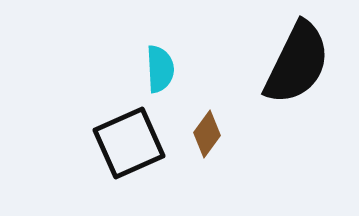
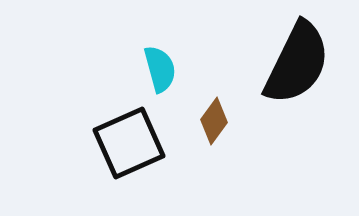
cyan semicircle: rotated 12 degrees counterclockwise
brown diamond: moved 7 px right, 13 px up
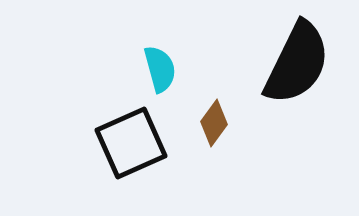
brown diamond: moved 2 px down
black square: moved 2 px right
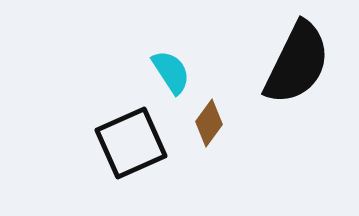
cyan semicircle: moved 11 px right, 3 px down; rotated 18 degrees counterclockwise
brown diamond: moved 5 px left
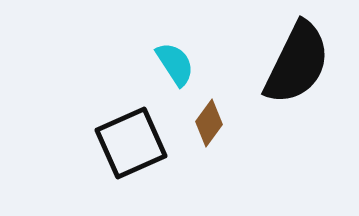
cyan semicircle: moved 4 px right, 8 px up
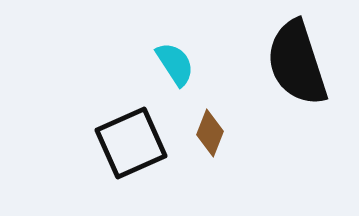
black semicircle: rotated 136 degrees clockwise
brown diamond: moved 1 px right, 10 px down; rotated 15 degrees counterclockwise
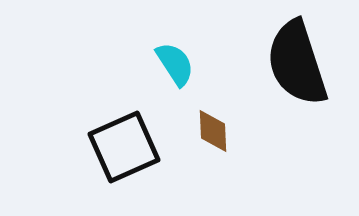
brown diamond: moved 3 px right, 2 px up; rotated 24 degrees counterclockwise
black square: moved 7 px left, 4 px down
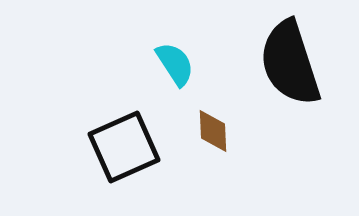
black semicircle: moved 7 px left
